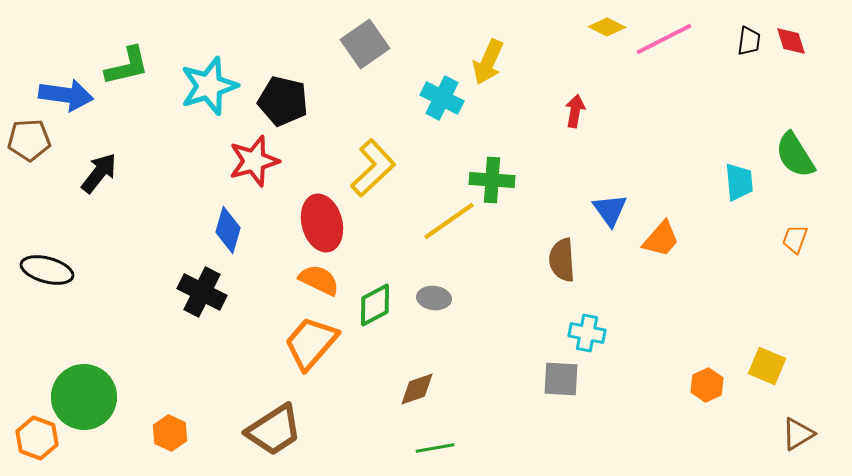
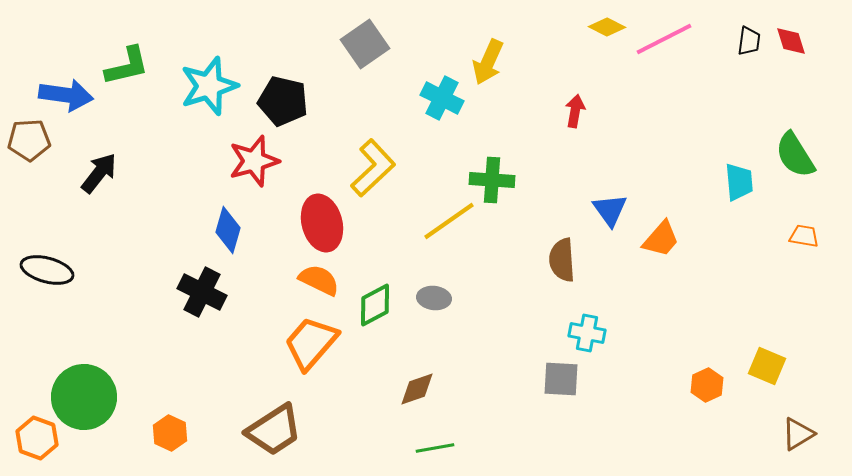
orange trapezoid at (795, 239): moved 9 px right, 3 px up; rotated 80 degrees clockwise
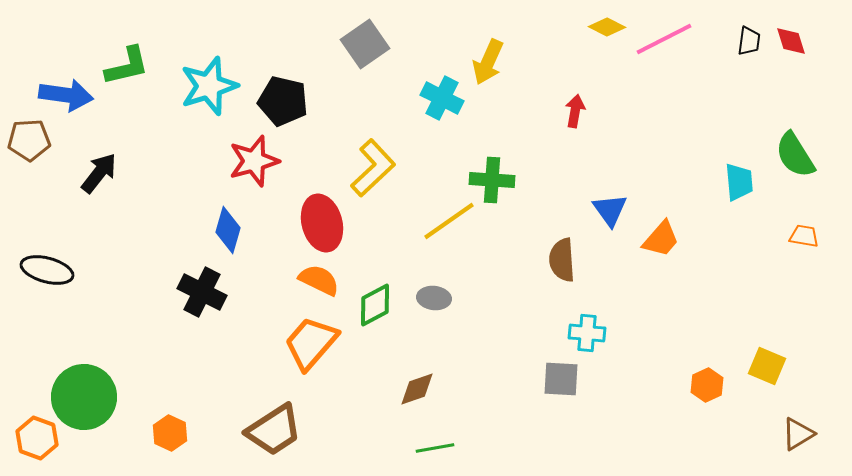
cyan cross at (587, 333): rotated 6 degrees counterclockwise
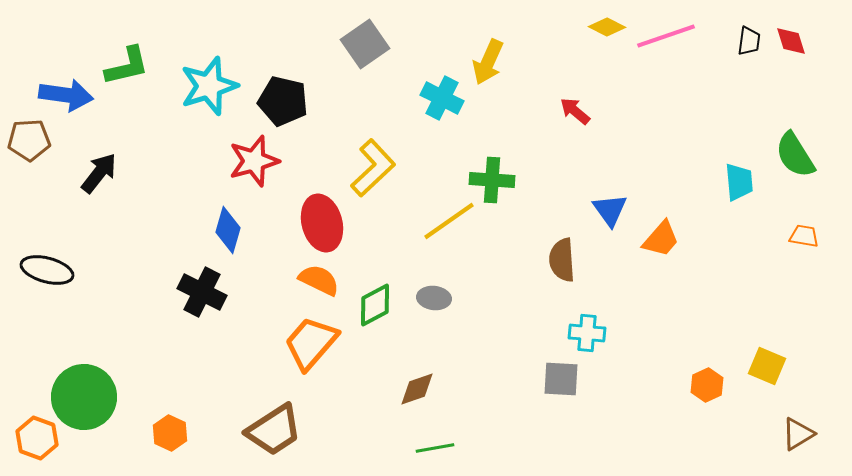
pink line at (664, 39): moved 2 px right, 3 px up; rotated 8 degrees clockwise
red arrow at (575, 111): rotated 60 degrees counterclockwise
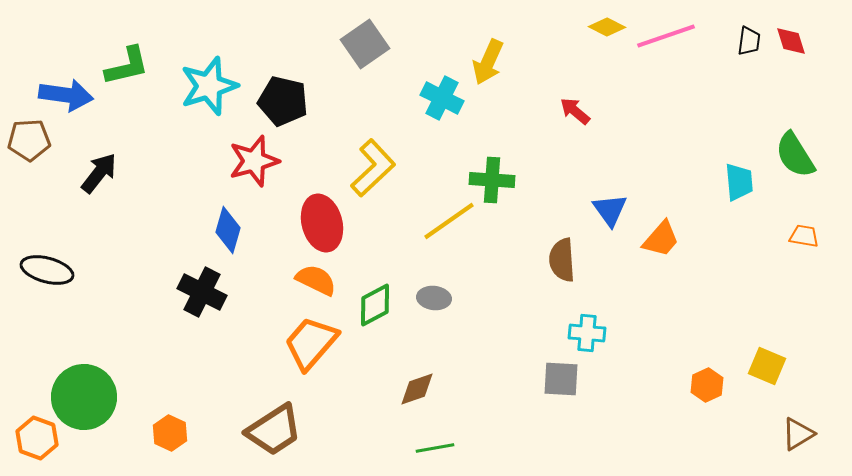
orange semicircle at (319, 280): moved 3 px left
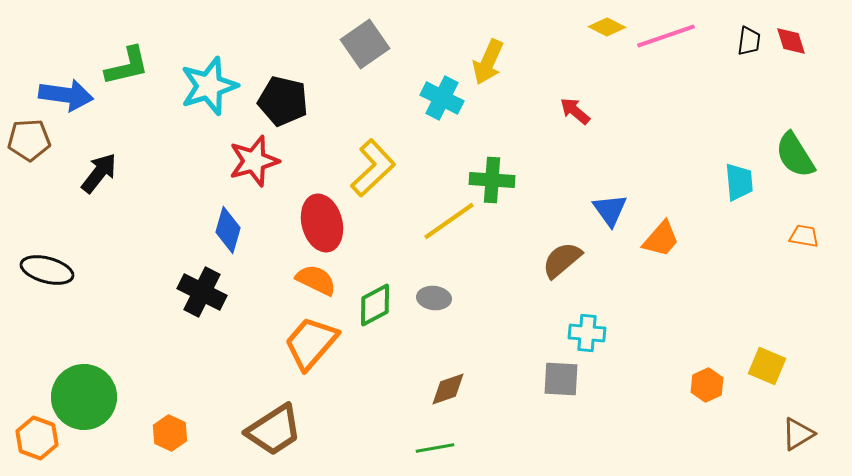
brown semicircle at (562, 260): rotated 54 degrees clockwise
brown diamond at (417, 389): moved 31 px right
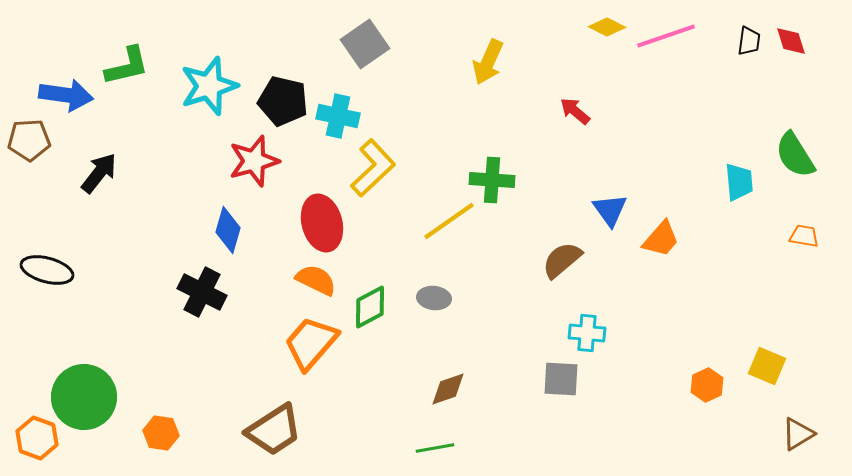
cyan cross at (442, 98): moved 104 px left, 18 px down; rotated 15 degrees counterclockwise
green diamond at (375, 305): moved 5 px left, 2 px down
orange hexagon at (170, 433): moved 9 px left; rotated 16 degrees counterclockwise
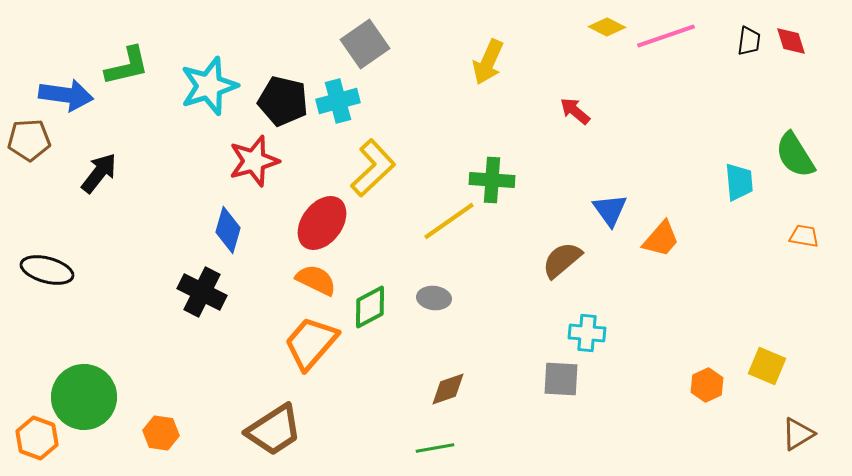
cyan cross at (338, 116): moved 15 px up; rotated 27 degrees counterclockwise
red ellipse at (322, 223): rotated 52 degrees clockwise
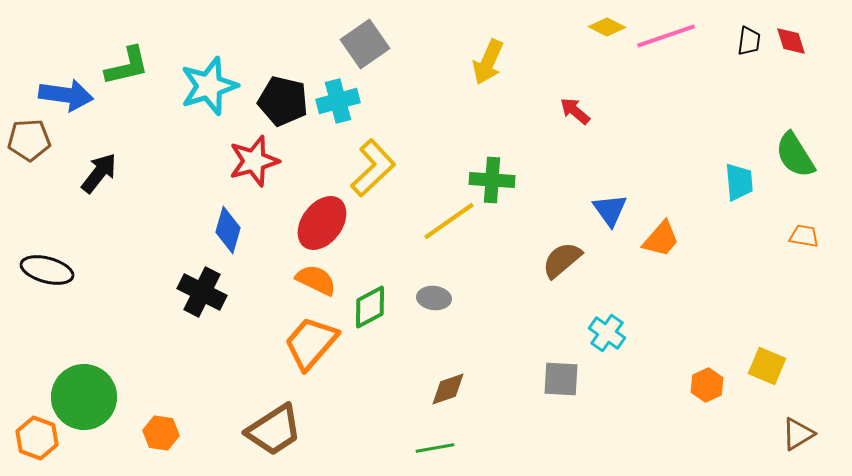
cyan cross at (587, 333): moved 20 px right; rotated 30 degrees clockwise
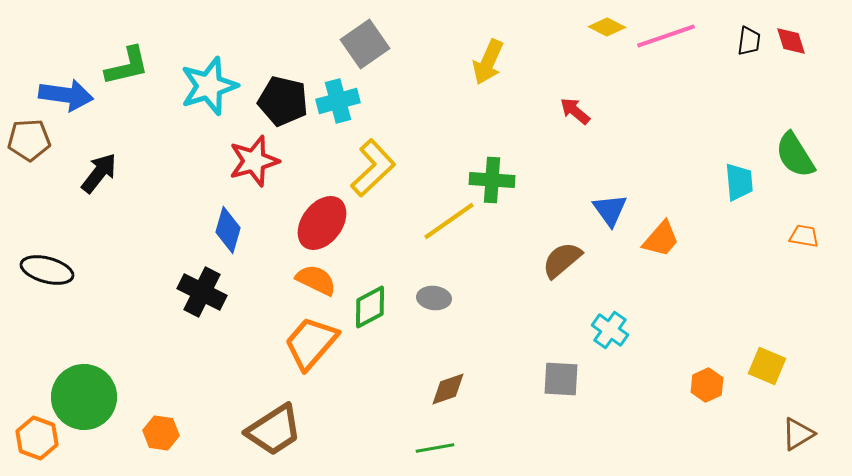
cyan cross at (607, 333): moved 3 px right, 3 px up
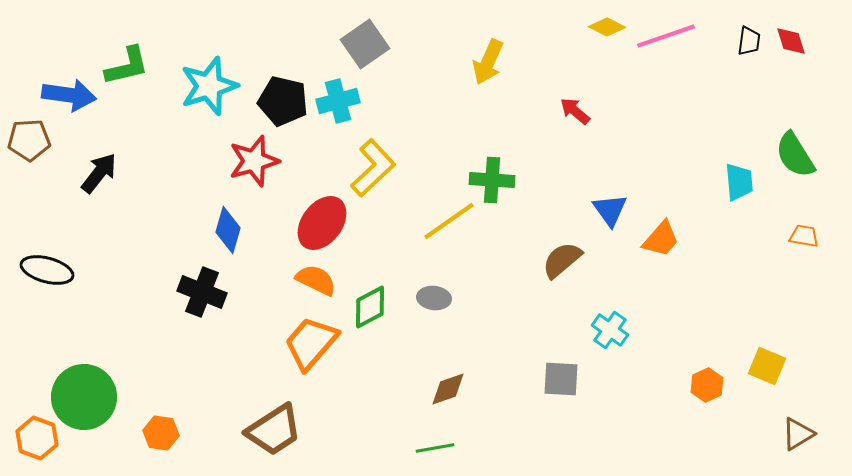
blue arrow at (66, 95): moved 3 px right
black cross at (202, 292): rotated 6 degrees counterclockwise
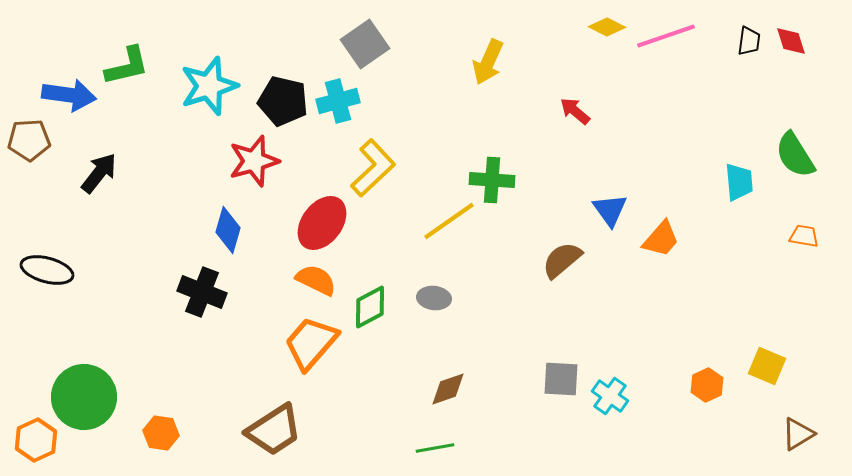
cyan cross at (610, 330): moved 66 px down
orange hexagon at (37, 438): moved 1 px left, 2 px down; rotated 15 degrees clockwise
